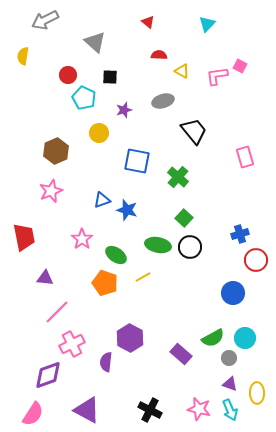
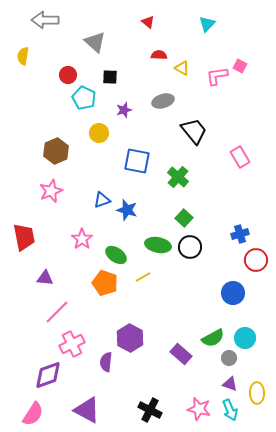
gray arrow at (45, 20): rotated 28 degrees clockwise
yellow triangle at (182, 71): moved 3 px up
pink rectangle at (245, 157): moved 5 px left; rotated 15 degrees counterclockwise
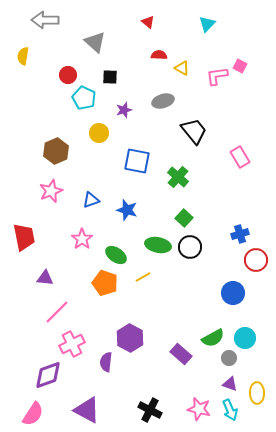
blue triangle at (102, 200): moved 11 px left
